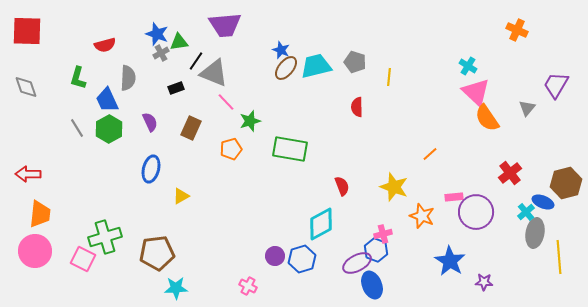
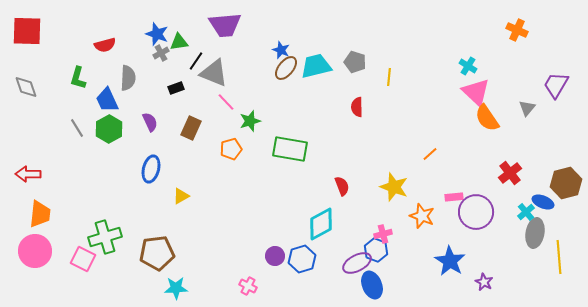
purple star at (484, 282): rotated 24 degrees clockwise
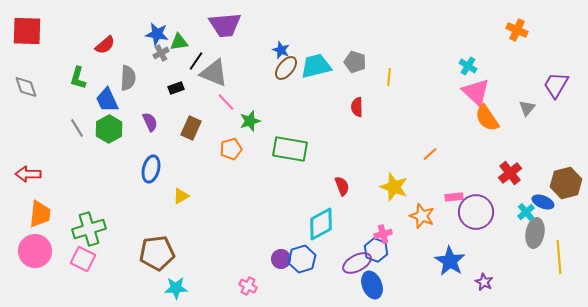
blue star at (157, 34): rotated 10 degrees counterclockwise
red semicircle at (105, 45): rotated 25 degrees counterclockwise
green cross at (105, 237): moved 16 px left, 8 px up
purple circle at (275, 256): moved 6 px right, 3 px down
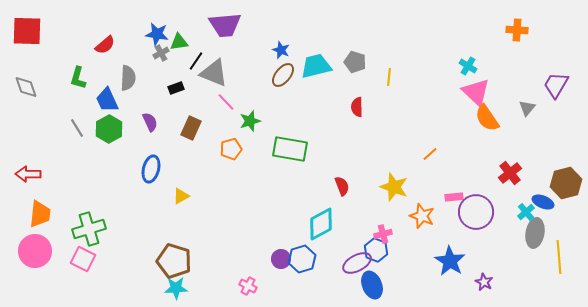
orange cross at (517, 30): rotated 20 degrees counterclockwise
brown ellipse at (286, 68): moved 3 px left, 7 px down
brown pentagon at (157, 253): moved 17 px right, 8 px down; rotated 24 degrees clockwise
